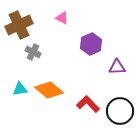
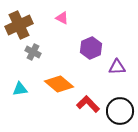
purple hexagon: moved 4 px down
orange diamond: moved 10 px right, 6 px up
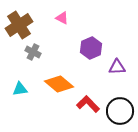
brown cross: rotated 8 degrees counterclockwise
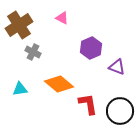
purple triangle: rotated 24 degrees clockwise
red L-shape: rotated 35 degrees clockwise
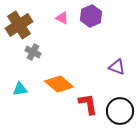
purple hexagon: moved 32 px up
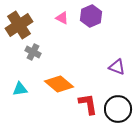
black circle: moved 2 px left, 2 px up
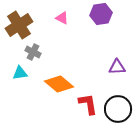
purple hexagon: moved 10 px right, 2 px up; rotated 15 degrees clockwise
purple triangle: rotated 24 degrees counterclockwise
cyan triangle: moved 16 px up
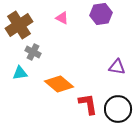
purple triangle: rotated 12 degrees clockwise
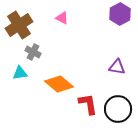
purple hexagon: moved 19 px right; rotated 20 degrees counterclockwise
